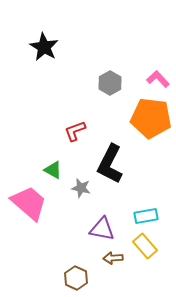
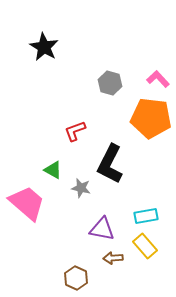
gray hexagon: rotated 15 degrees counterclockwise
pink trapezoid: moved 2 px left
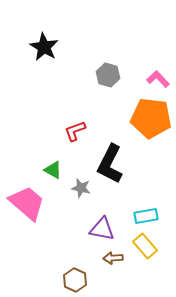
gray hexagon: moved 2 px left, 8 px up
brown hexagon: moved 1 px left, 2 px down
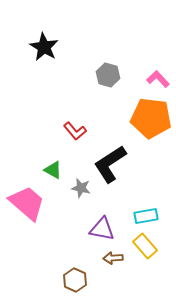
red L-shape: rotated 110 degrees counterclockwise
black L-shape: rotated 30 degrees clockwise
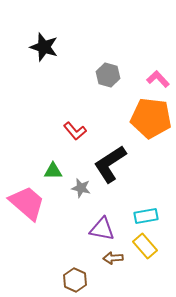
black star: rotated 12 degrees counterclockwise
green triangle: moved 1 px down; rotated 30 degrees counterclockwise
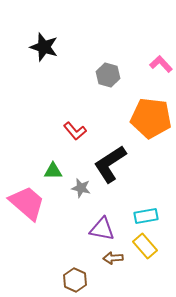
pink L-shape: moved 3 px right, 15 px up
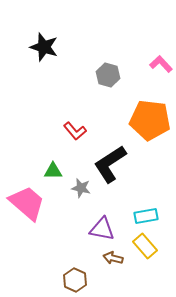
orange pentagon: moved 1 px left, 2 px down
brown arrow: rotated 18 degrees clockwise
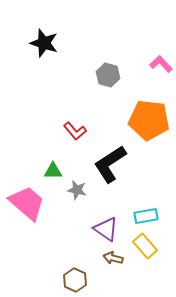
black star: moved 4 px up
orange pentagon: moved 1 px left
gray star: moved 4 px left, 2 px down
purple triangle: moved 4 px right; rotated 24 degrees clockwise
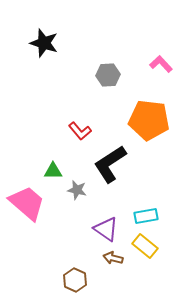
gray hexagon: rotated 20 degrees counterclockwise
red L-shape: moved 5 px right
yellow rectangle: rotated 10 degrees counterclockwise
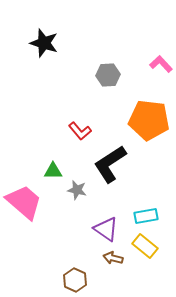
pink trapezoid: moved 3 px left, 1 px up
